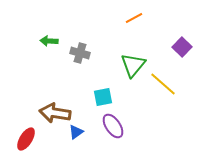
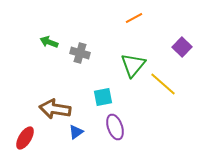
green arrow: moved 1 px down; rotated 18 degrees clockwise
brown arrow: moved 4 px up
purple ellipse: moved 2 px right, 1 px down; rotated 15 degrees clockwise
red ellipse: moved 1 px left, 1 px up
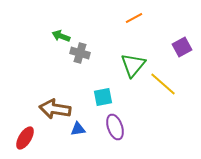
green arrow: moved 12 px right, 6 px up
purple square: rotated 18 degrees clockwise
blue triangle: moved 2 px right, 3 px up; rotated 28 degrees clockwise
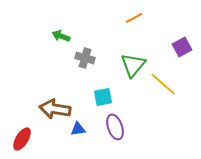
gray cross: moved 5 px right, 5 px down
red ellipse: moved 3 px left, 1 px down
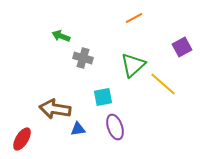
gray cross: moved 2 px left
green triangle: rotated 8 degrees clockwise
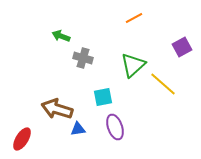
brown arrow: moved 2 px right; rotated 8 degrees clockwise
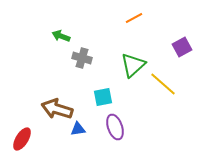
gray cross: moved 1 px left
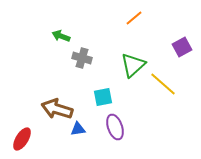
orange line: rotated 12 degrees counterclockwise
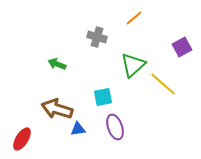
green arrow: moved 4 px left, 28 px down
gray cross: moved 15 px right, 21 px up
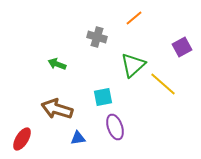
blue triangle: moved 9 px down
